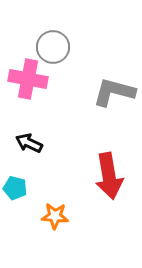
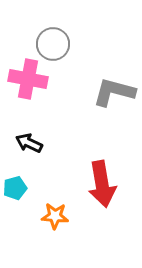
gray circle: moved 3 px up
red arrow: moved 7 px left, 8 px down
cyan pentagon: rotated 30 degrees counterclockwise
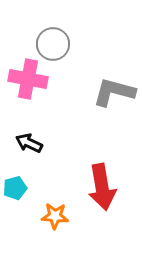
red arrow: moved 3 px down
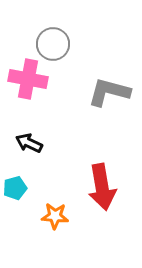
gray L-shape: moved 5 px left
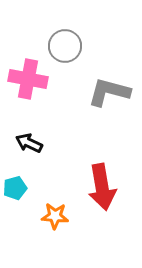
gray circle: moved 12 px right, 2 px down
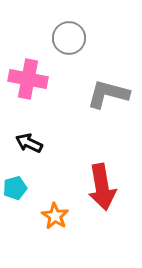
gray circle: moved 4 px right, 8 px up
gray L-shape: moved 1 px left, 2 px down
orange star: rotated 28 degrees clockwise
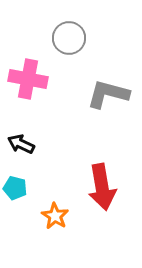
black arrow: moved 8 px left, 1 px down
cyan pentagon: rotated 30 degrees clockwise
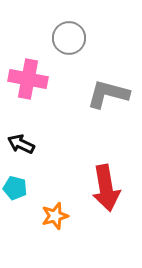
red arrow: moved 4 px right, 1 px down
orange star: rotated 24 degrees clockwise
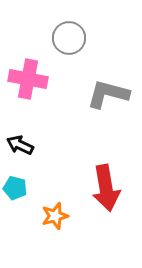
black arrow: moved 1 px left, 1 px down
